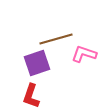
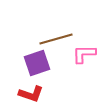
pink L-shape: rotated 20 degrees counterclockwise
red L-shape: moved 2 px up; rotated 90 degrees counterclockwise
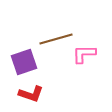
purple square: moved 13 px left, 1 px up
